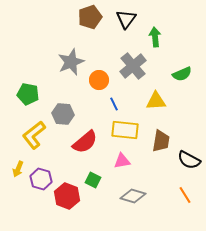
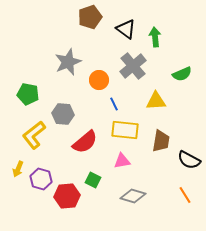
black triangle: moved 10 px down; rotated 30 degrees counterclockwise
gray star: moved 3 px left
red hexagon: rotated 25 degrees counterclockwise
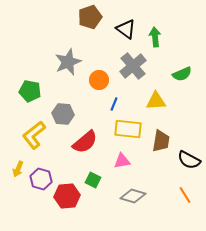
green pentagon: moved 2 px right, 3 px up
blue line: rotated 48 degrees clockwise
yellow rectangle: moved 3 px right, 1 px up
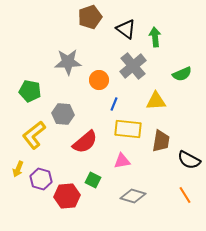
gray star: rotated 20 degrees clockwise
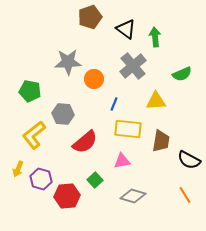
orange circle: moved 5 px left, 1 px up
green square: moved 2 px right; rotated 21 degrees clockwise
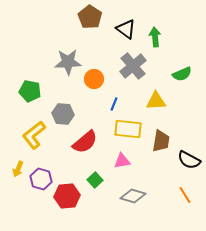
brown pentagon: rotated 20 degrees counterclockwise
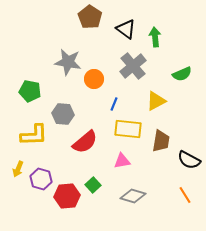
gray star: rotated 12 degrees clockwise
yellow triangle: rotated 25 degrees counterclockwise
yellow L-shape: rotated 144 degrees counterclockwise
green square: moved 2 px left, 5 px down
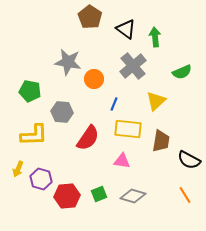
green semicircle: moved 2 px up
yellow triangle: rotated 15 degrees counterclockwise
gray hexagon: moved 1 px left, 2 px up
red semicircle: moved 3 px right, 4 px up; rotated 16 degrees counterclockwise
pink triangle: rotated 18 degrees clockwise
green square: moved 6 px right, 9 px down; rotated 21 degrees clockwise
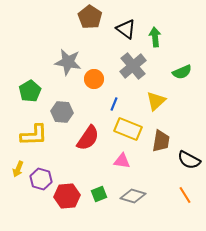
green pentagon: rotated 30 degrees clockwise
yellow rectangle: rotated 16 degrees clockwise
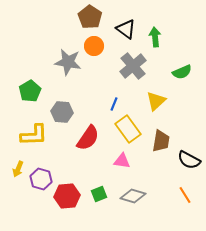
orange circle: moved 33 px up
yellow rectangle: rotated 32 degrees clockwise
